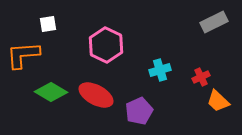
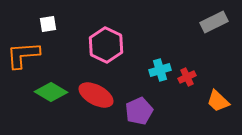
red cross: moved 14 px left
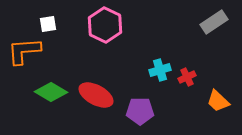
gray rectangle: rotated 8 degrees counterclockwise
pink hexagon: moved 1 px left, 20 px up
orange L-shape: moved 1 px right, 4 px up
purple pentagon: moved 1 px right; rotated 24 degrees clockwise
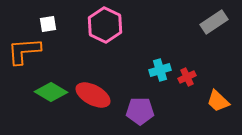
red ellipse: moved 3 px left
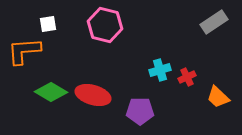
pink hexagon: rotated 12 degrees counterclockwise
red ellipse: rotated 12 degrees counterclockwise
orange trapezoid: moved 4 px up
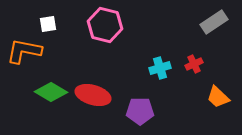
orange L-shape: rotated 15 degrees clockwise
cyan cross: moved 2 px up
red cross: moved 7 px right, 13 px up
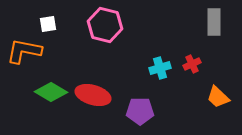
gray rectangle: rotated 56 degrees counterclockwise
red cross: moved 2 px left
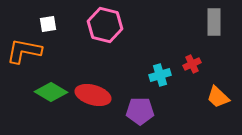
cyan cross: moved 7 px down
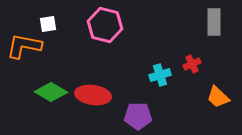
orange L-shape: moved 5 px up
red ellipse: rotated 8 degrees counterclockwise
purple pentagon: moved 2 px left, 5 px down
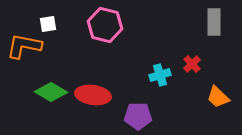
red cross: rotated 18 degrees counterclockwise
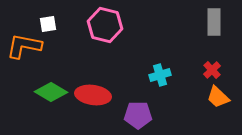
red cross: moved 20 px right, 6 px down
purple pentagon: moved 1 px up
